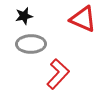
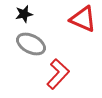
black star: moved 2 px up
gray ellipse: rotated 28 degrees clockwise
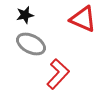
black star: moved 1 px right, 1 px down
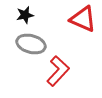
gray ellipse: rotated 12 degrees counterclockwise
red L-shape: moved 3 px up
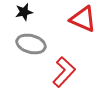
black star: moved 1 px left, 3 px up
red L-shape: moved 6 px right, 1 px down
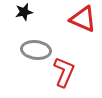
gray ellipse: moved 5 px right, 6 px down; rotated 8 degrees counterclockwise
red L-shape: rotated 20 degrees counterclockwise
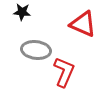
black star: moved 2 px left; rotated 18 degrees clockwise
red triangle: moved 5 px down
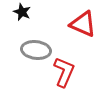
black star: rotated 18 degrees clockwise
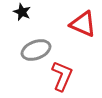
gray ellipse: rotated 28 degrees counterclockwise
red L-shape: moved 2 px left, 4 px down
